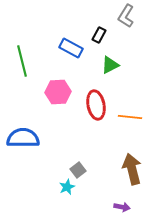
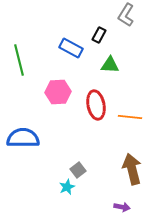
gray L-shape: moved 1 px up
green line: moved 3 px left, 1 px up
green triangle: rotated 30 degrees clockwise
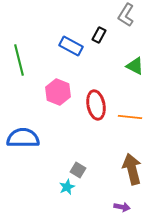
blue rectangle: moved 2 px up
green triangle: moved 25 px right, 1 px down; rotated 24 degrees clockwise
pink hexagon: rotated 25 degrees clockwise
gray square: rotated 21 degrees counterclockwise
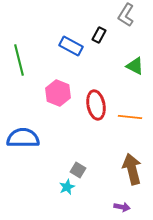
pink hexagon: moved 1 px down
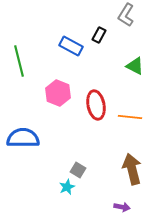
green line: moved 1 px down
